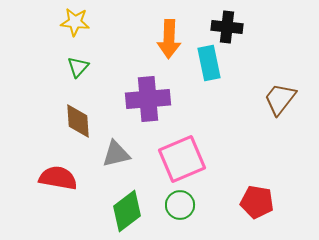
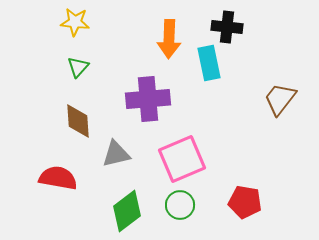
red pentagon: moved 12 px left
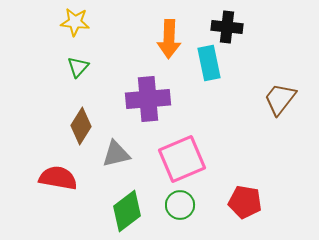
brown diamond: moved 3 px right, 5 px down; rotated 36 degrees clockwise
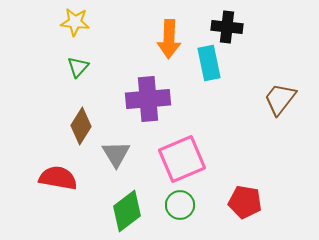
gray triangle: rotated 48 degrees counterclockwise
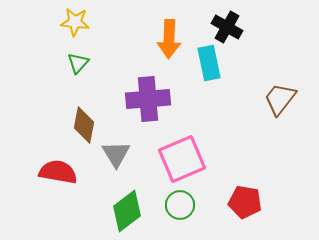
black cross: rotated 24 degrees clockwise
green triangle: moved 4 px up
brown diamond: moved 3 px right, 1 px up; rotated 21 degrees counterclockwise
red semicircle: moved 6 px up
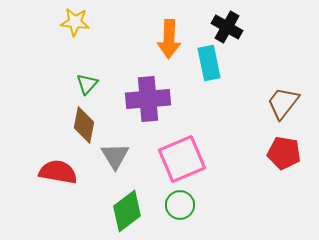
green triangle: moved 9 px right, 21 px down
brown trapezoid: moved 3 px right, 4 px down
gray triangle: moved 1 px left, 2 px down
red pentagon: moved 39 px right, 49 px up
